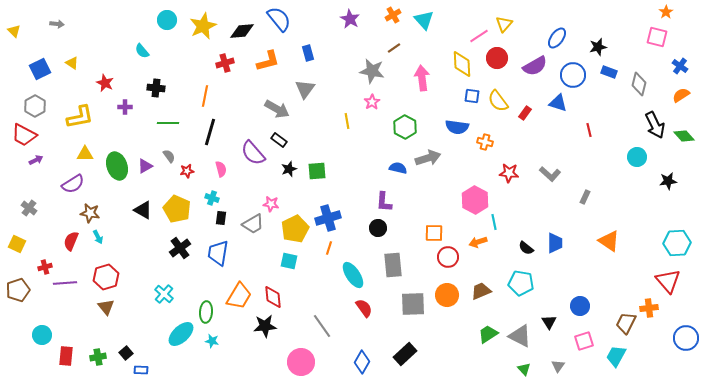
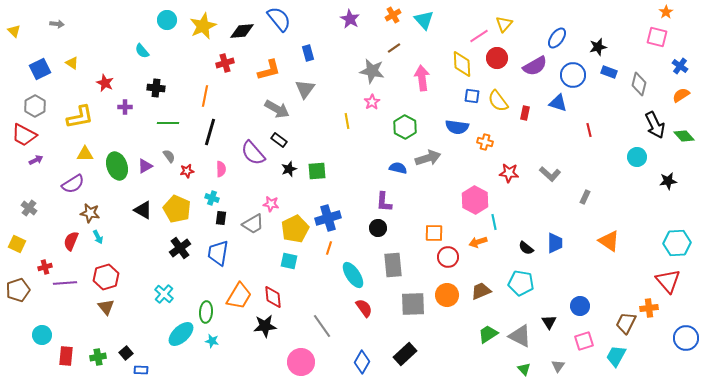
orange L-shape at (268, 61): moved 1 px right, 9 px down
red rectangle at (525, 113): rotated 24 degrees counterclockwise
pink semicircle at (221, 169): rotated 14 degrees clockwise
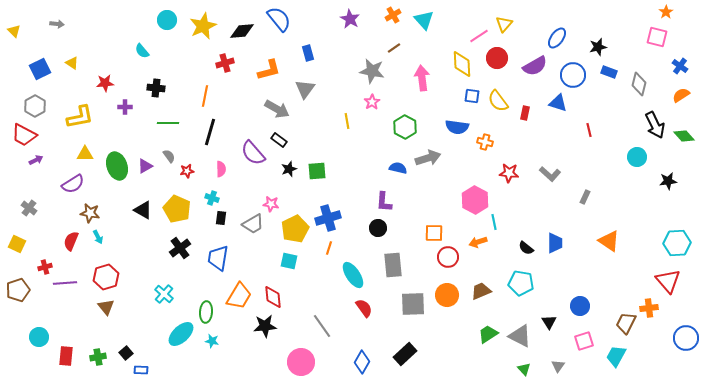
red star at (105, 83): rotated 30 degrees counterclockwise
blue trapezoid at (218, 253): moved 5 px down
cyan circle at (42, 335): moved 3 px left, 2 px down
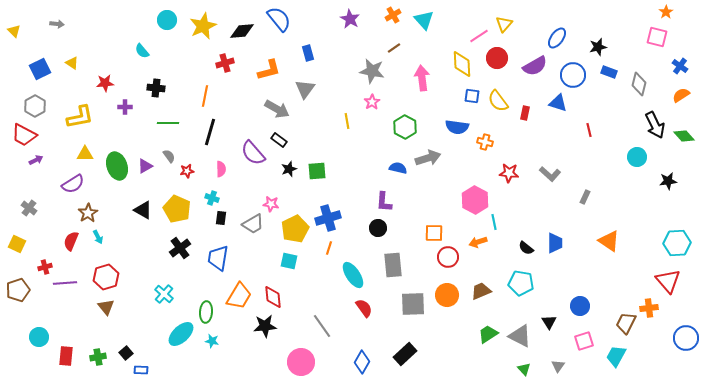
brown star at (90, 213): moved 2 px left; rotated 30 degrees clockwise
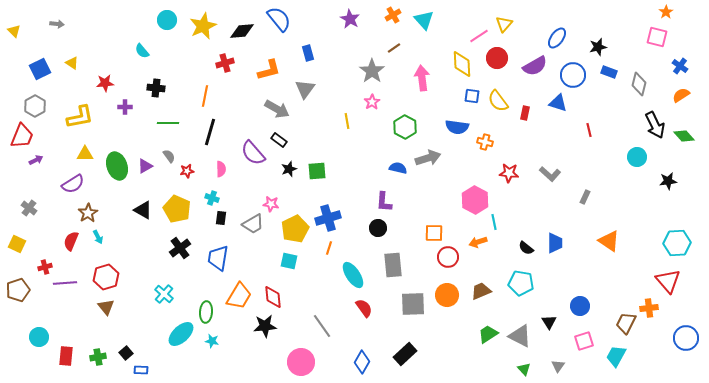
gray star at (372, 71): rotated 25 degrees clockwise
red trapezoid at (24, 135): moved 2 px left, 1 px down; rotated 96 degrees counterclockwise
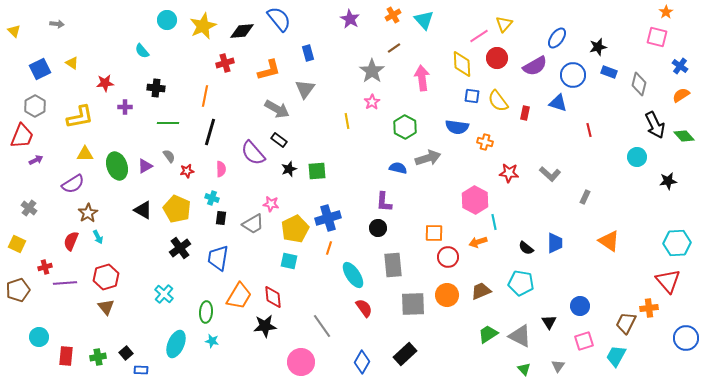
cyan ellipse at (181, 334): moved 5 px left, 10 px down; rotated 24 degrees counterclockwise
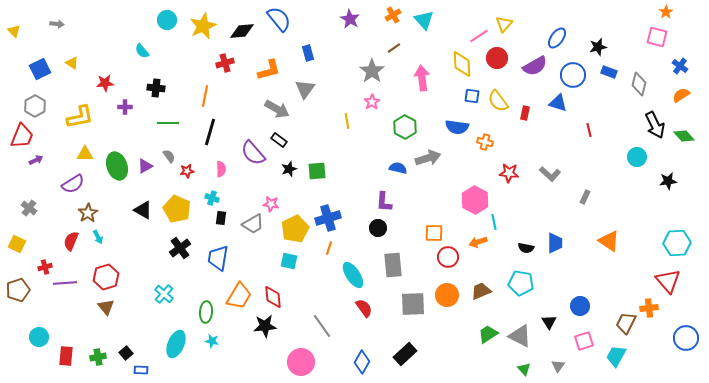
black semicircle at (526, 248): rotated 28 degrees counterclockwise
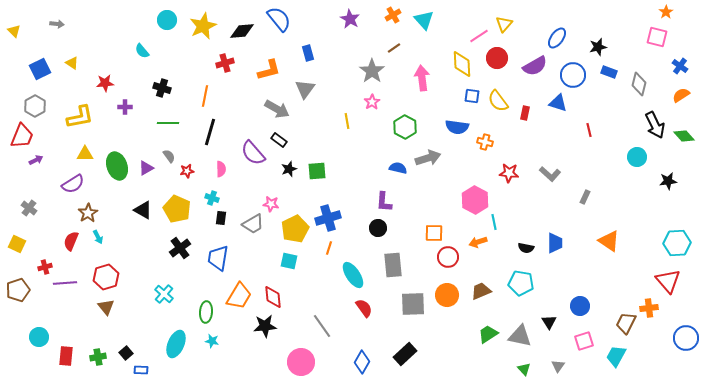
black cross at (156, 88): moved 6 px right; rotated 12 degrees clockwise
purple triangle at (145, 166): moved 1 px right, 2 px down
gray triangle at (520, 336): rotated 15 degrees counterclockwise
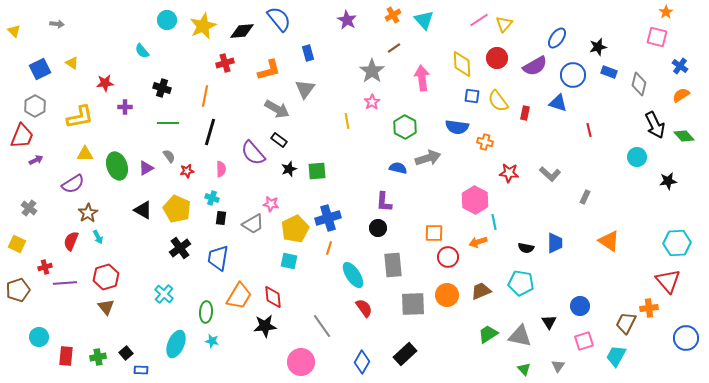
purple star at (350, 19): moved 3 px left, 1 px down
pink line at (479, 36): moved 16 px up
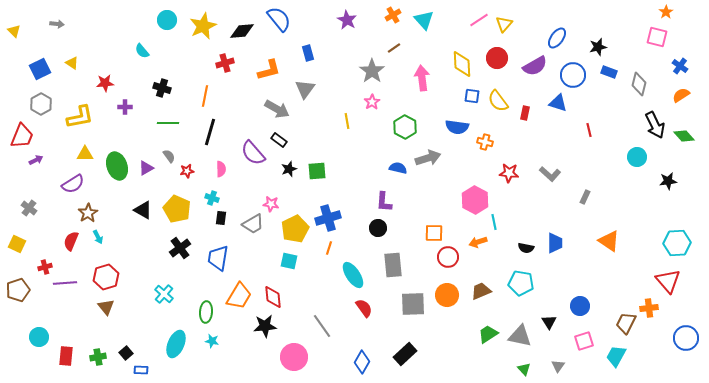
gray hexagon at (35, 106): moved 6 px right, 2 px up
pink circle at (301, 362): moved 7 px left, 5 px up
